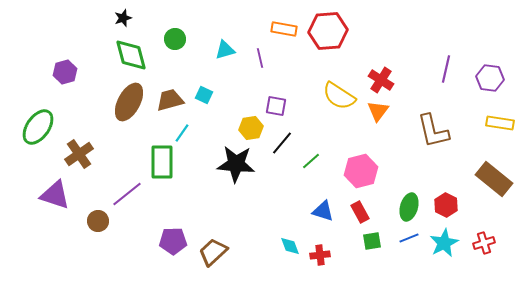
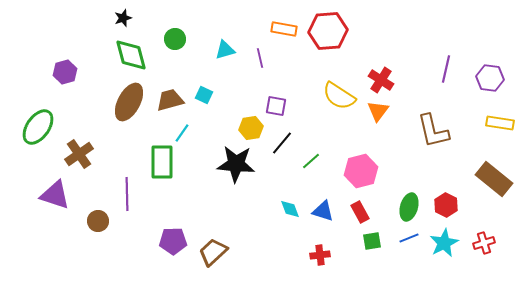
purple line at (127, 194): rotated 52 degrees counterclockwise
cyan diamond at (290, 246): moved 37 px up
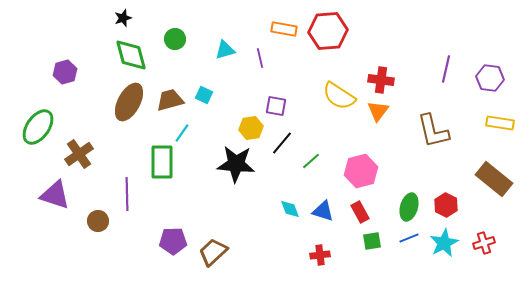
red cross at (381, 80): rotated 25 degrees counterclockwise
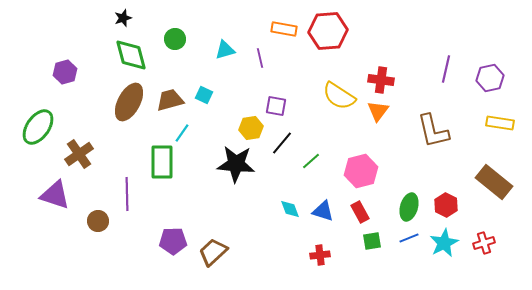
purple hexagon at (490, 78): rotated 20 degrees counterclockwise
brown rectangle at (494, 179): moved 3 px down
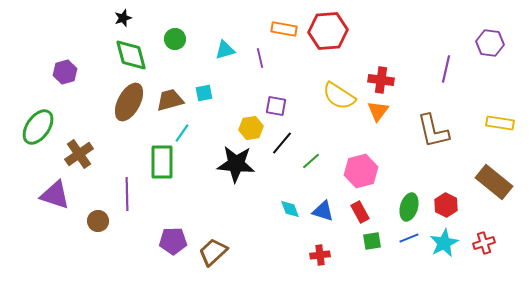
purple hexagon at (490, 78): moved 35 px up; rotated 20 degrees clockwise
cyan square at (204, 95): moved 2 px up; rotated 36 degrees counterclockwise
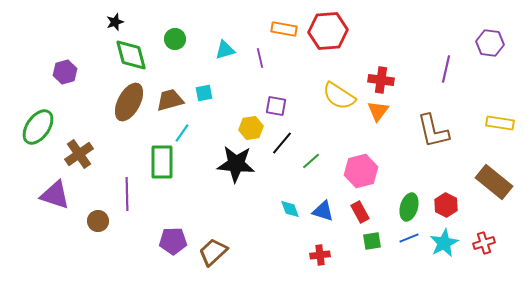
black star at (123, 18): moved 8 px left, 4 px down
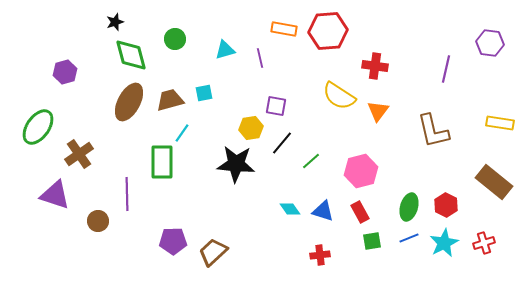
red cross at (381, 80): moved 6 px left, 14 px up
cyan diamond at (290, 209): rotated 15 degrees counterclockwise
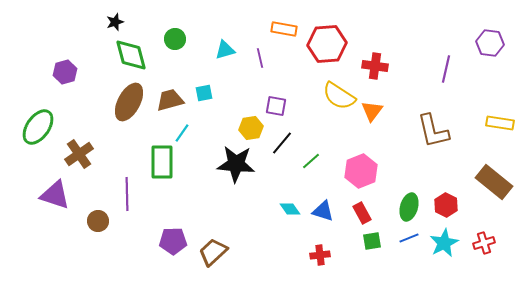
red hexagon at (328, 31): moved 1 px left, 13 px down
orange triangle at (378, 111): moved 6 px left
pink hexagon at (361, 171): rotated 8 degrees counterclockwise
red rectangle at (360, 212): moved 2 px right, 1 px down
